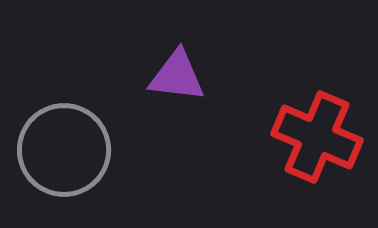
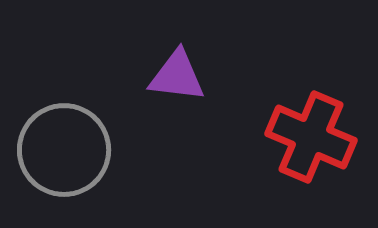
red cross: moved 6 px left
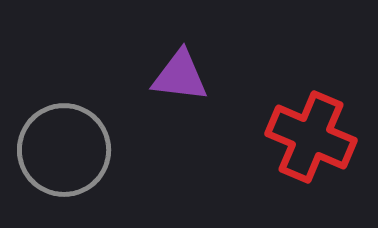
purple triangle: moved 3 px right
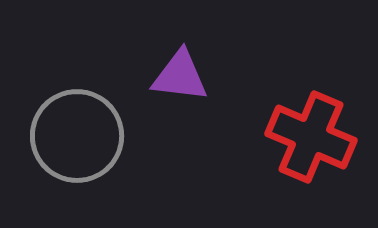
gray circle: moved 13 px right, 14 px up
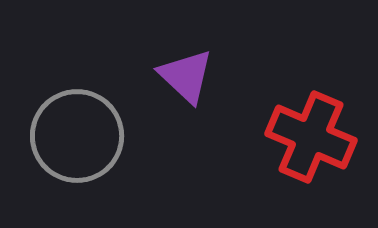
purple triangle: moved 6 px right; rotated 36 degrees clockwise
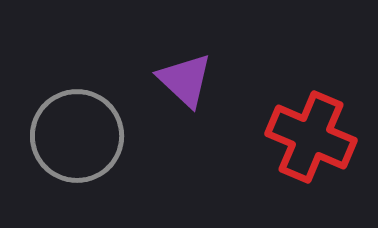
purple triangle: moved 1 px left, 4 px down
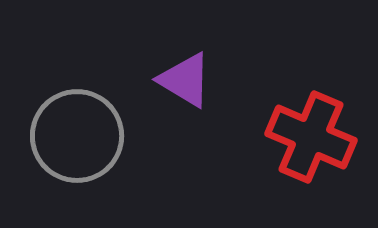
purple triangle: rotated 12 degrees counterclockwise
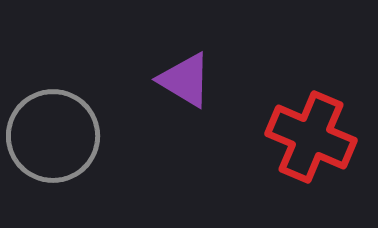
gray circle: moved 24 px left
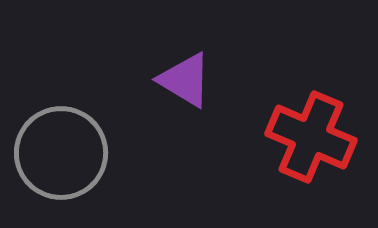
gray circle: moved 8 px right, 17 px down
